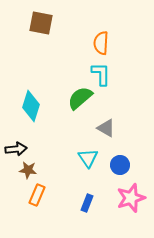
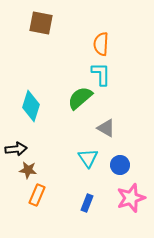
orange semicircle: moved 1 px down
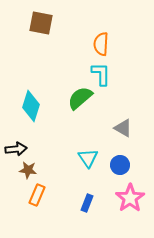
gray triangle: moved 17 px right
pink star: moved 1 px left; rotated 16 degrees counterclockwise
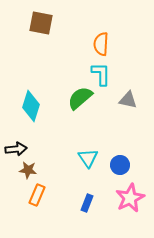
gray triangle: moved 5 px right, 28 px up; rotated 18 degrees counterclockwise
pink star: rotated 8 degrees clockwise
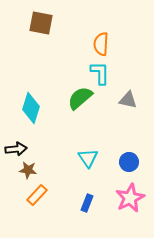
cyan L-shape: moved 1 px left, 1 px up
cyan diamond: moved 2 px down
blue circle: moved 9 px right, 3 px up
orange rectangle: rotated 20 degrees clockwise
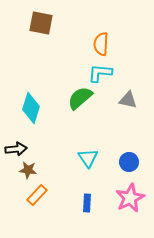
cyan L-shape: rotated 85 degrees counterclockwise
blue rectangle: rotated 18 degrees counterclockwise
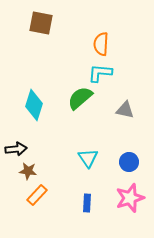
gray triangle: moved 3 px left, 10 px down
cyan diamond: moved 3 px right, 3 px up
brown star: moved 1 px down
pink star: rotated 8 degrees clockwise
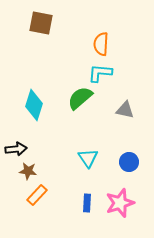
pink star: moved 10 px left, 5 px down
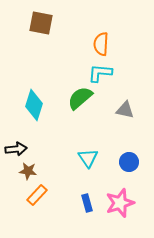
blue rectangle: rotated 18 degrees counterclockwise
